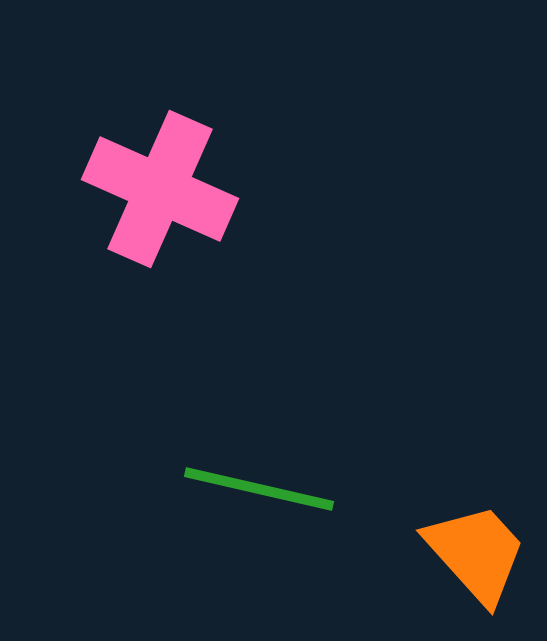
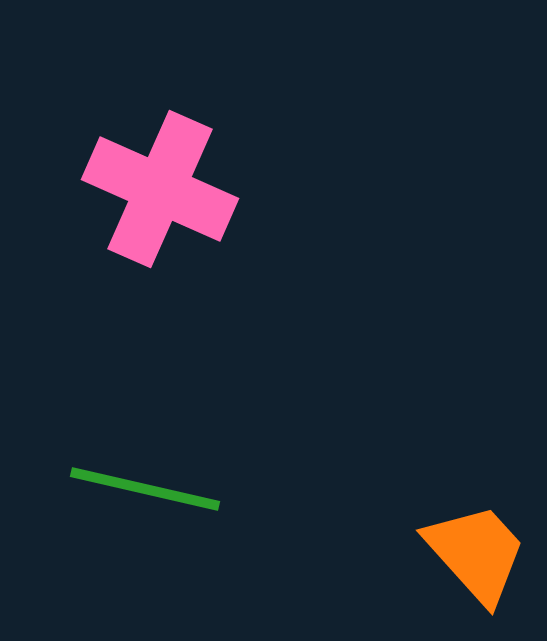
green line: moved 114 px left
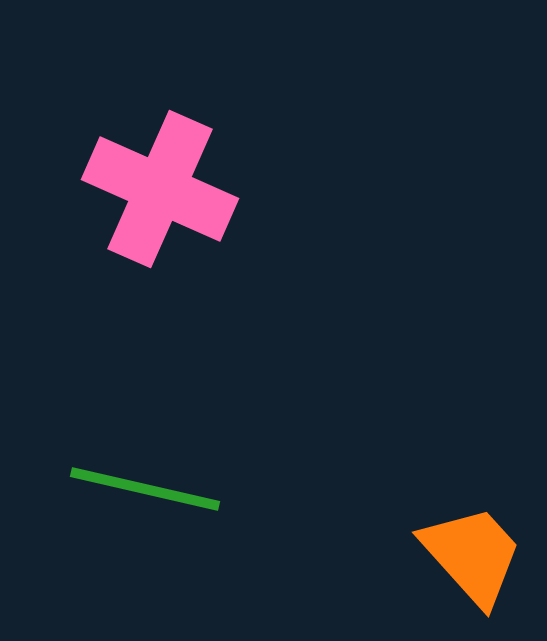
orange trapezoid: moved 4 px left, 2 px down
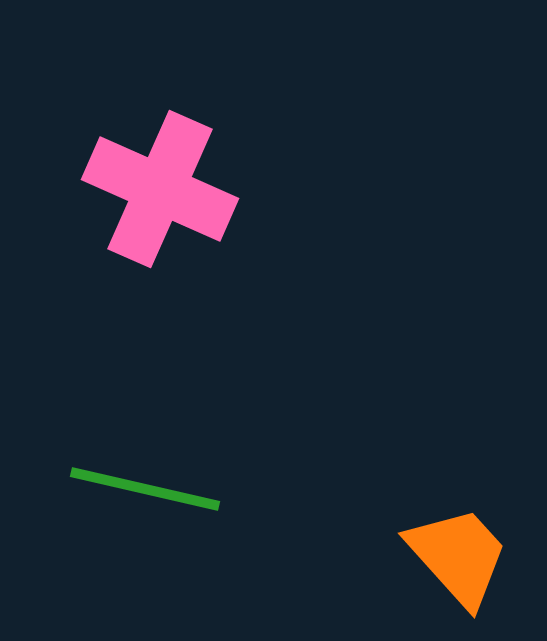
orange trapezoid: moved 14 px left, 1 px down
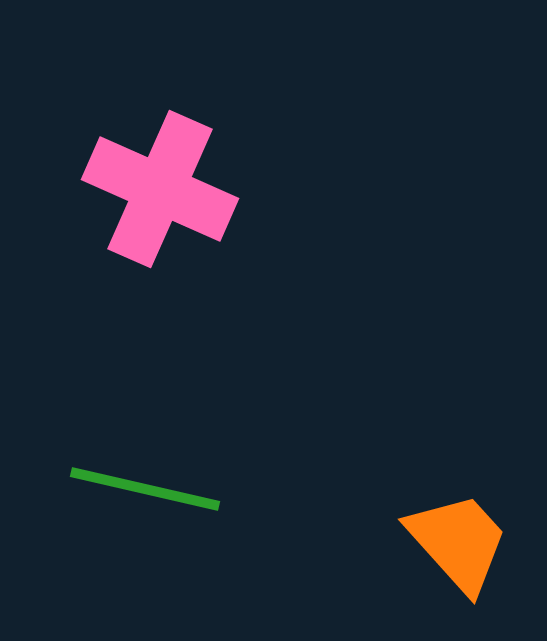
orange trapezoid: moved 14 px up
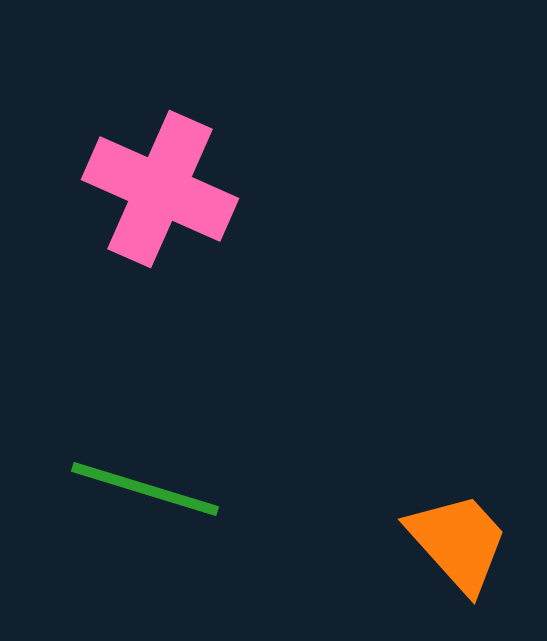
green line: rotated 4 degrees clockwise
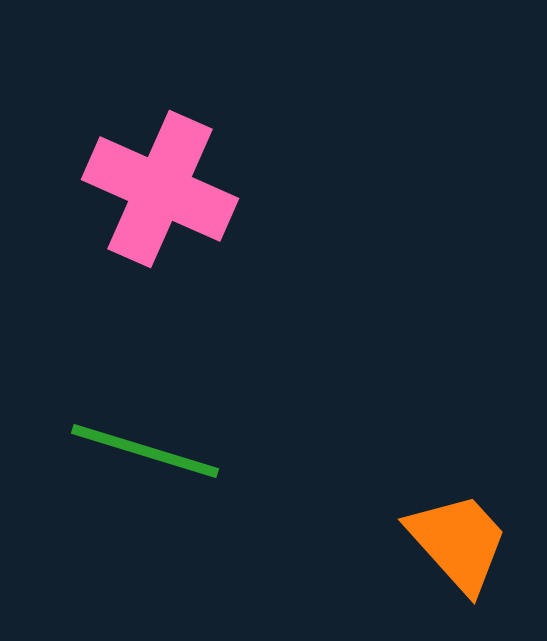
green line: moved 38 px up
